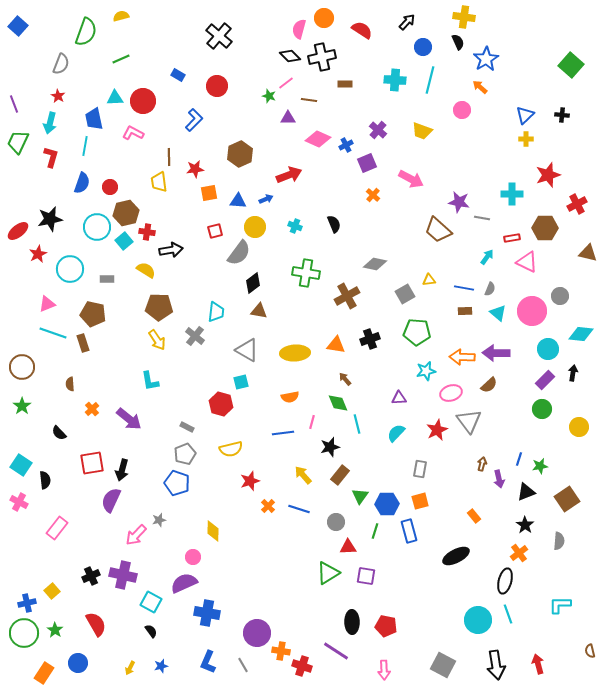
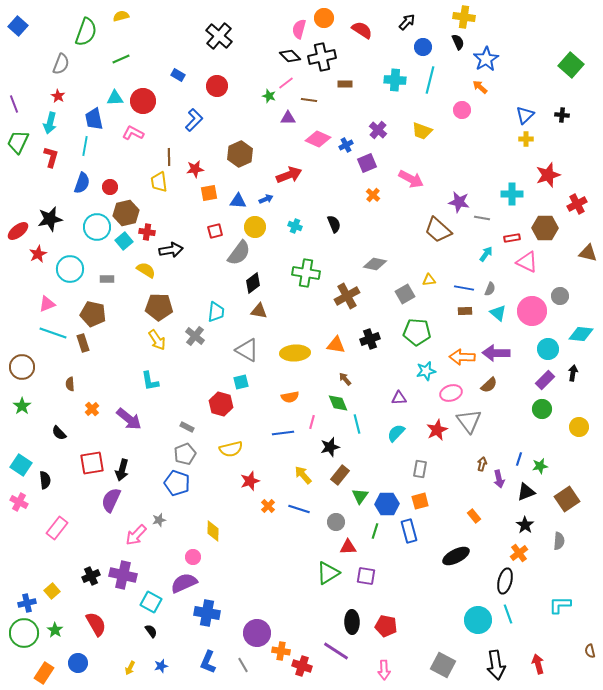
cyan arrow at (487, 257): moved 1 px left, 3 px up
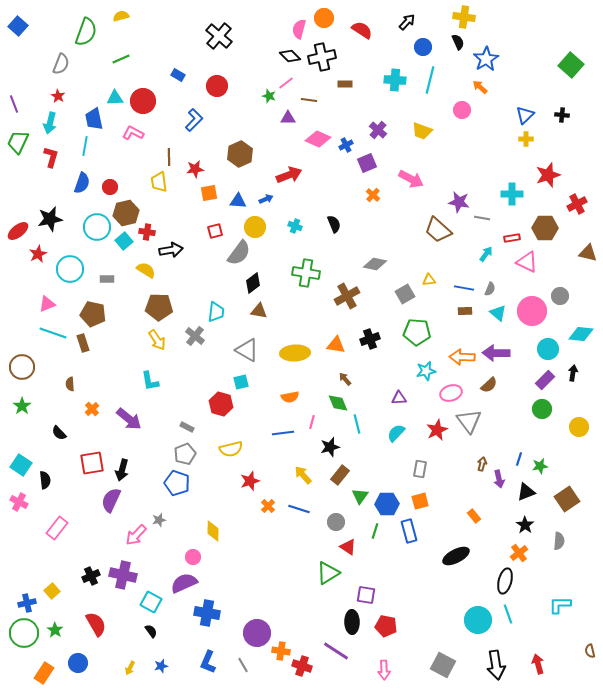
red triangle at (348, 547): rotated 36 degrees clockwise
purple square at (366, 576): moved 19 px down
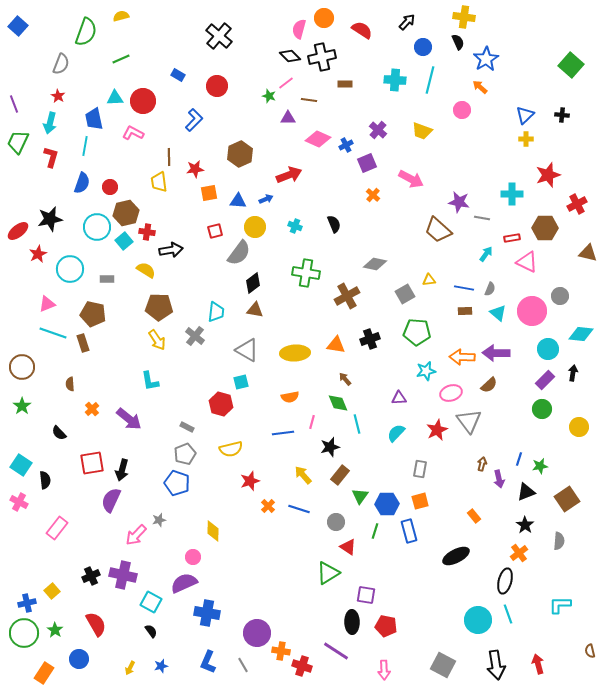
brown triangle at (259, 311): moved 4 px left, 1 px up
blue circle at (78, 663): moved 1 px right, 4 px up
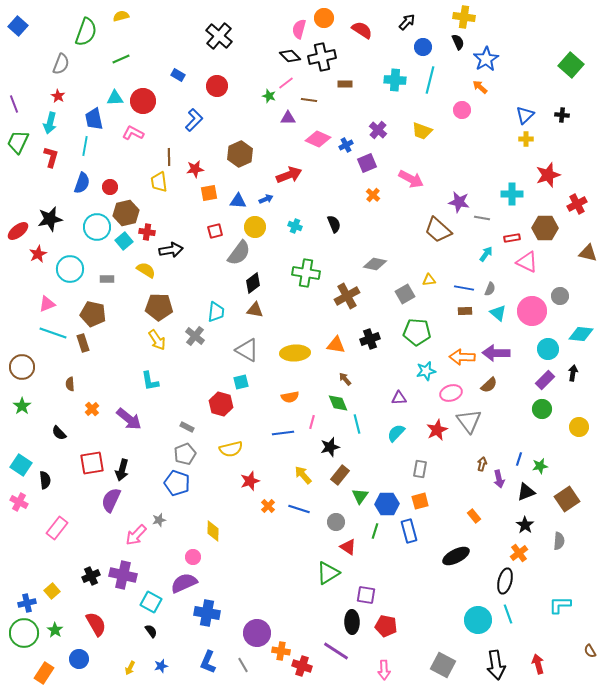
brown semicircle at (590, 651): rotated 16 degrees counterclockwise
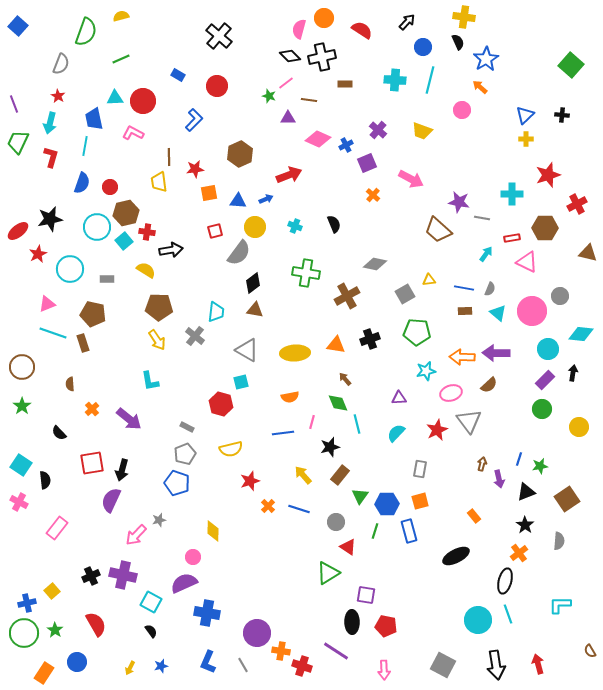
blue circle at (79, 659): moved 2 px left, 3 px down
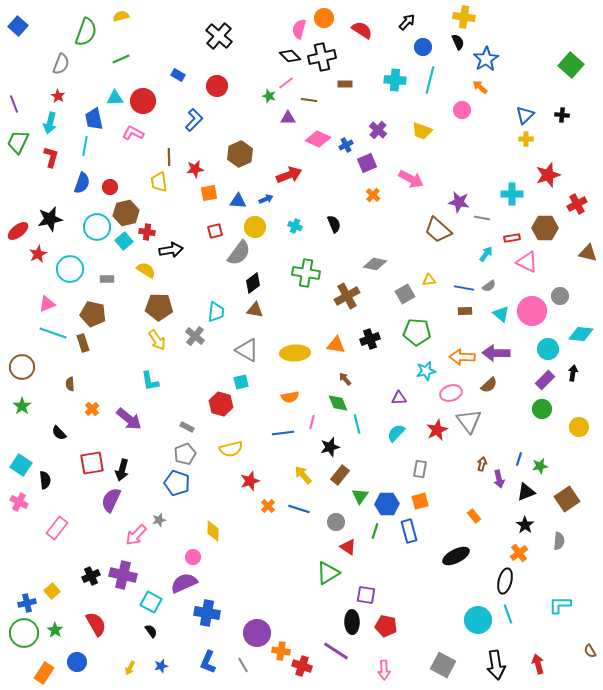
gray semicircle at (490, 289): moved 1 px left, 3 px up; rotated 32 degrees clockwise
cyan triangle at (498, 313): moved 3 px right, 1 px down
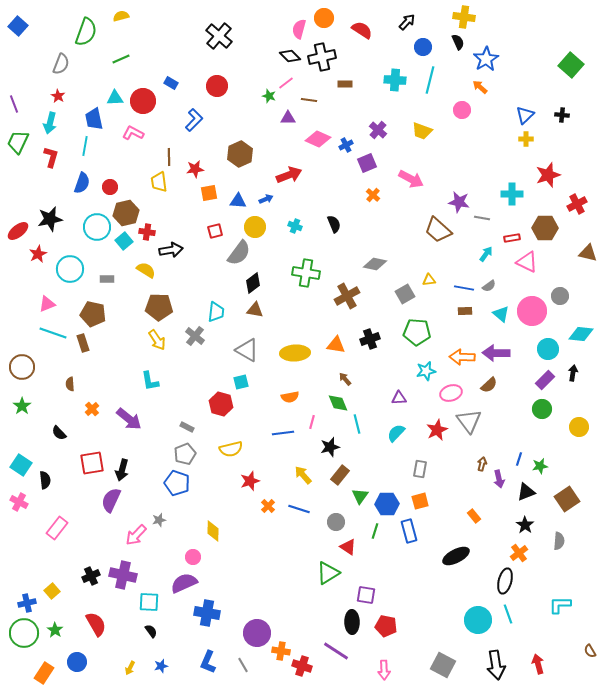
blue rectangle at (178, 75): moved 7 px left, 8 px down
cyan square at (151, 602): moved 2 px left; rotated 25 degrees counterclockwise
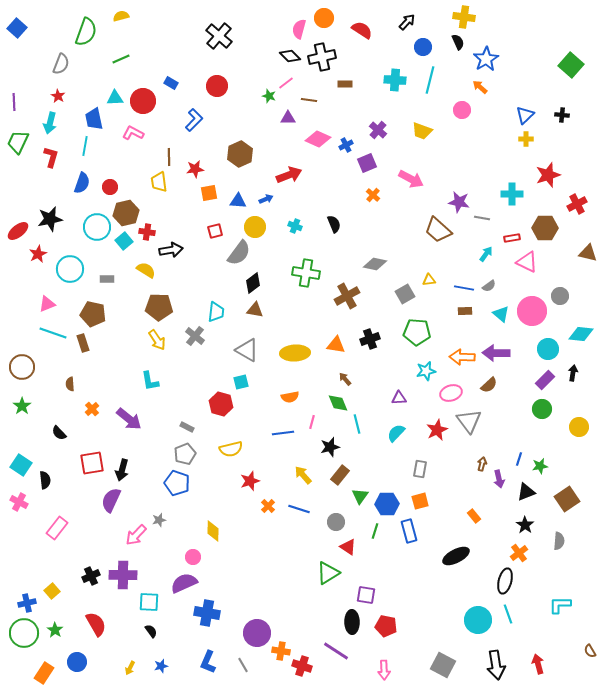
blue square at (18, 26): moved 1 px left, 2 px down
purple line at (14, 104): moved 2 px up; rotated 18 degrees clockwise
purple cross at (123, 575): rotated 12 degrees counterclockwise
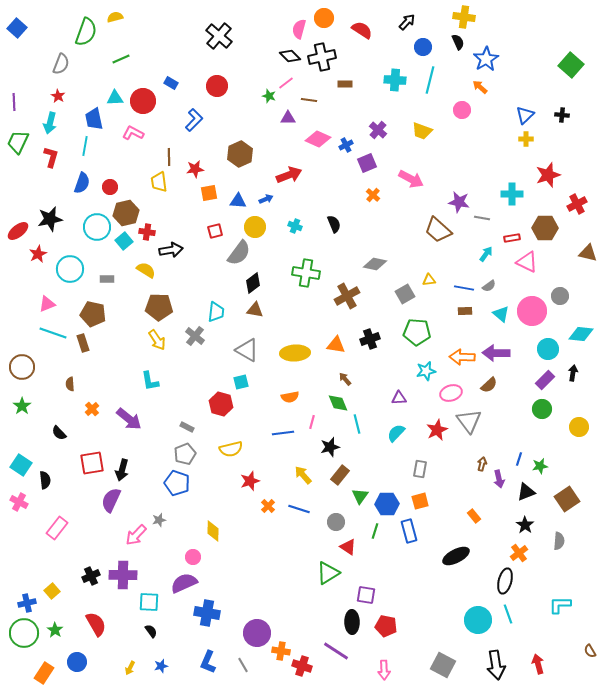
yellow semicircle at (121, 16): moved 6 px left, 1 px down
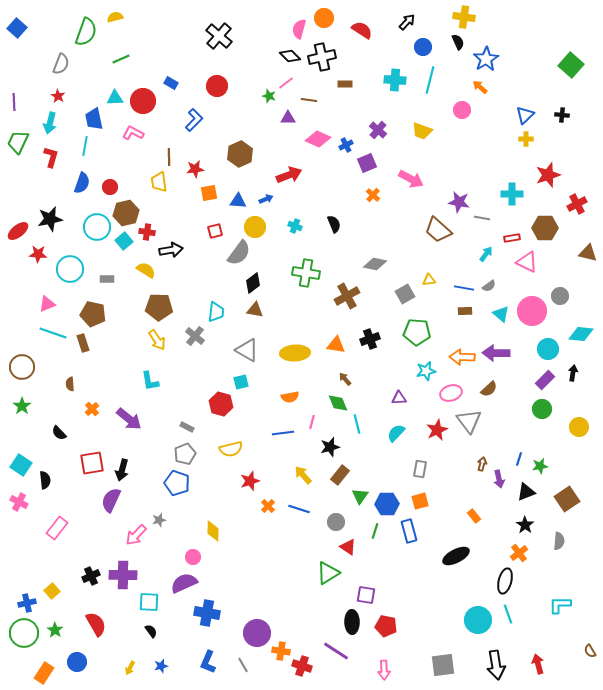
red star at (38, 254): rotated 30 degrees clockwise
brown semicircle at (489, 385): moved 4 px down
gray square at (443, 665): rotated 35 degrees counterclockwise
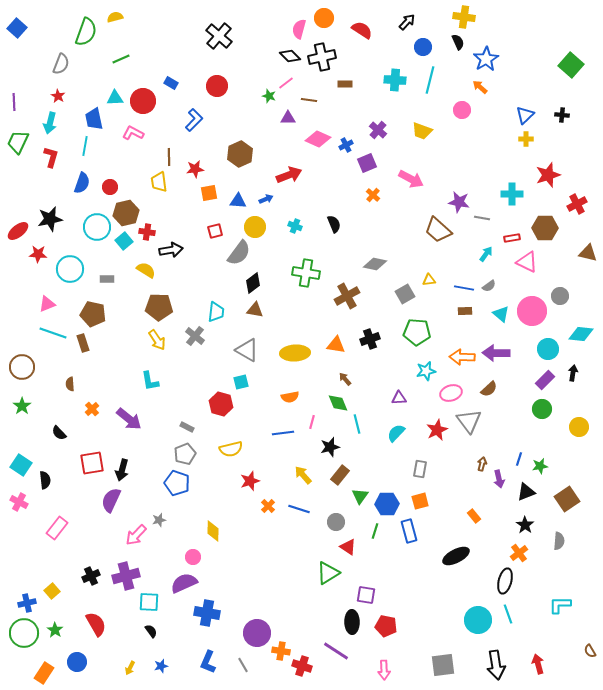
purple cross at (123, 575): moved 3 px right, 1 px down; rotated 16 degrees counterclockwise
